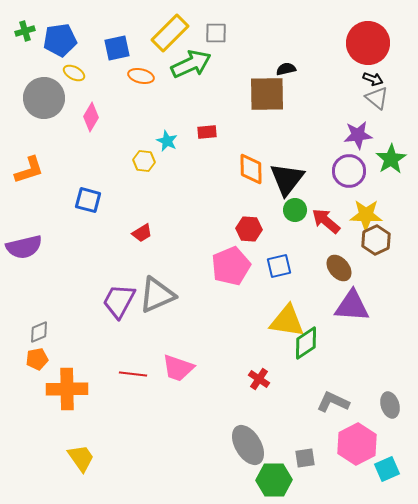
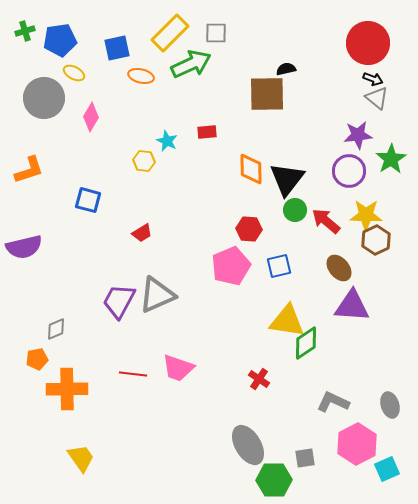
gray diamond at (39, 332): moved 17 px right, 3 px up
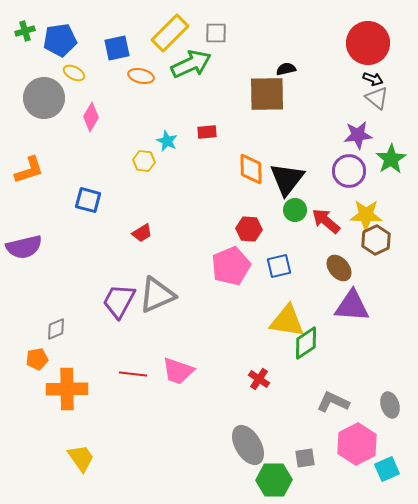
pink trapezoid at (178, 368): moved 3 px down
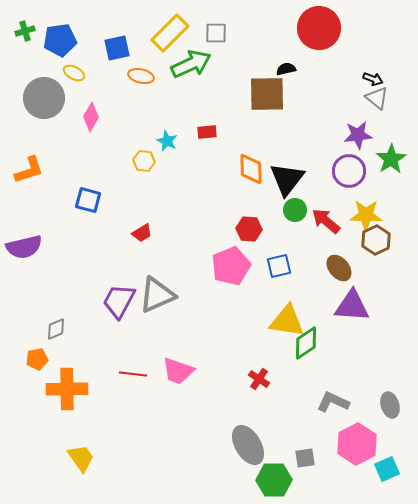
red circle at (368, 43): moved 49 px left, 15 px up
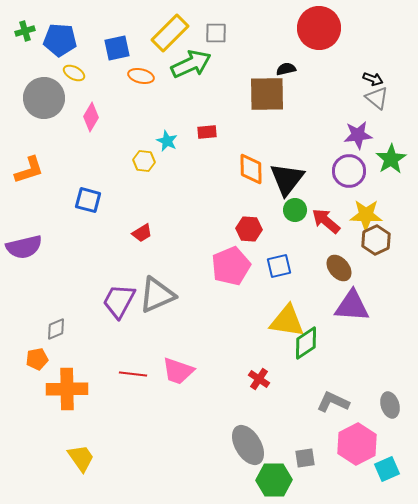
blue pentagon at (60, 40): rotated 12 degrees clockwise
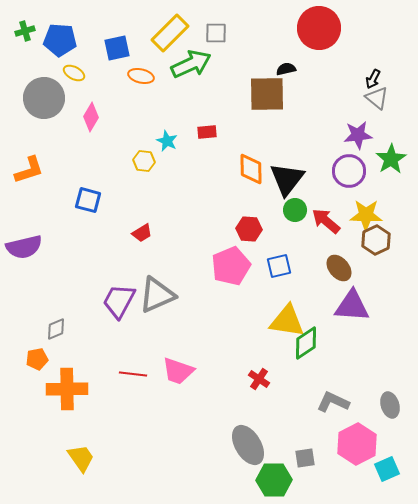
black arrow at (373, 79): rotated 96 degrees clockwise
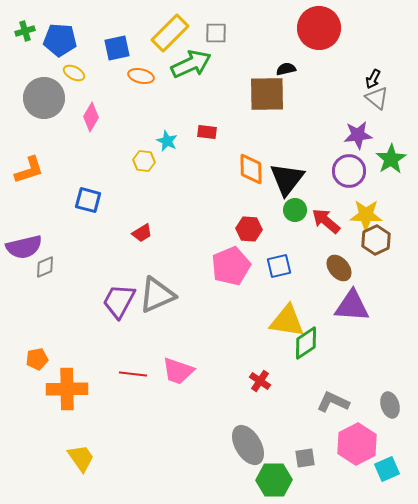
red rectangle at (207, 132): rotated 12 degrees clockwise
gray diamond at (56, 329): moved 11 px left, 62 px up
red cross at (259, 379): moved 1 px right, 2 px down
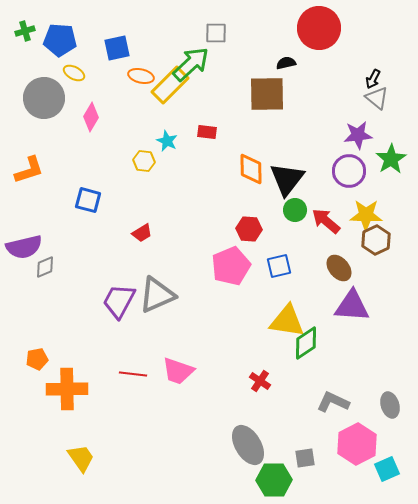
yellow rectangle at (170, 33): moved 52 px down
green arrow at (191, 64): rotated 18 degrees counterclockwise
black semicircle at (286, 69): moved 6 px up
